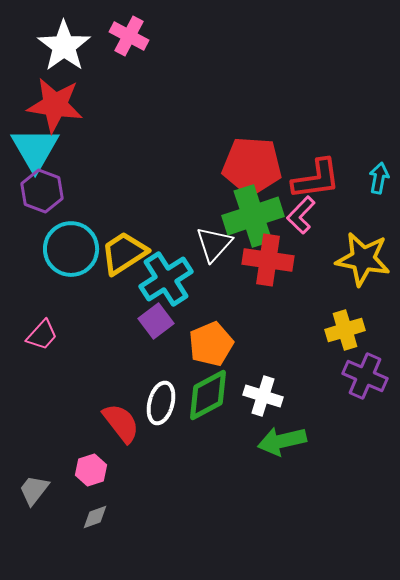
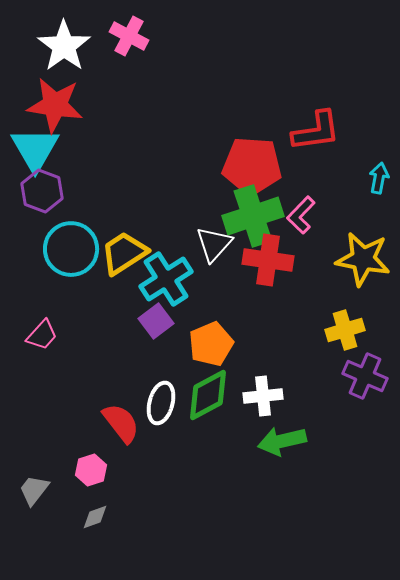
red L-shape: moved 48 px up
white cross: rotated 24 degrees counterclockwise
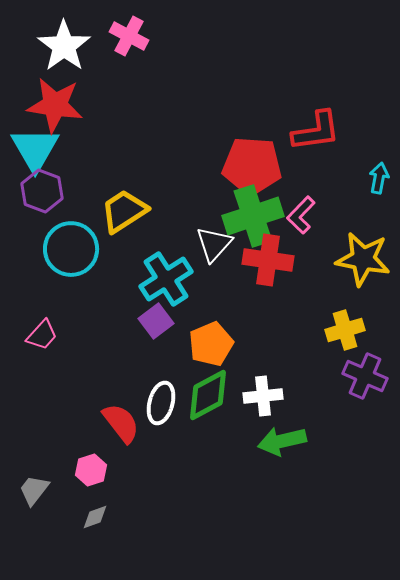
yellow trapezoid: moved 42 px up
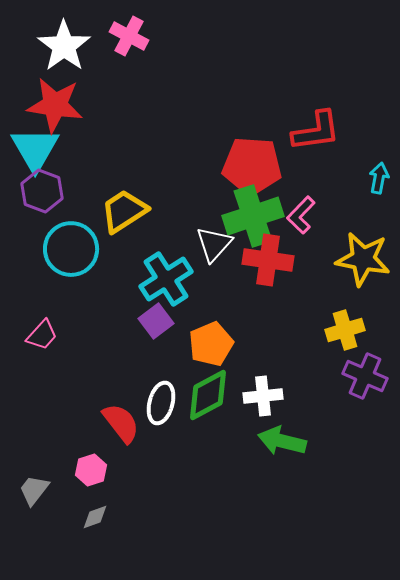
green arrow: rotated 27 degrees clockwise
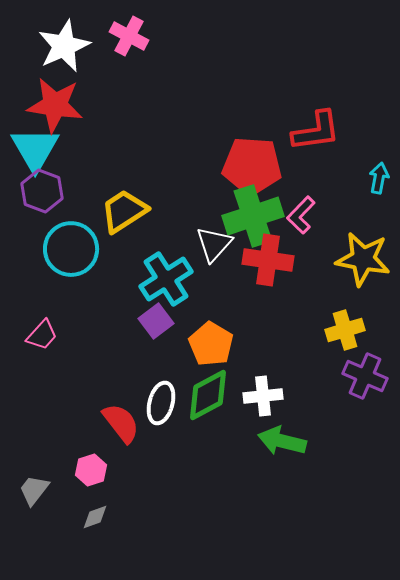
white star: rotated 12 degrees clockwise
orange pentagon: rotated 18 degrees counterclockwise
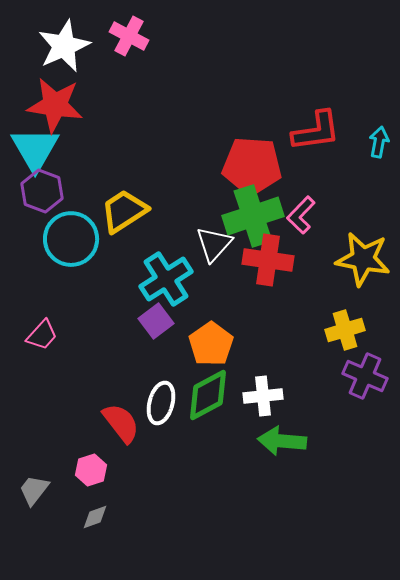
cyan arrow: moved 36 px up
cyan circle: moved 10 px up
orange pentagon: rotated 6 degrees clockwise
green arrow: rotated 9 degrees counterclockwise
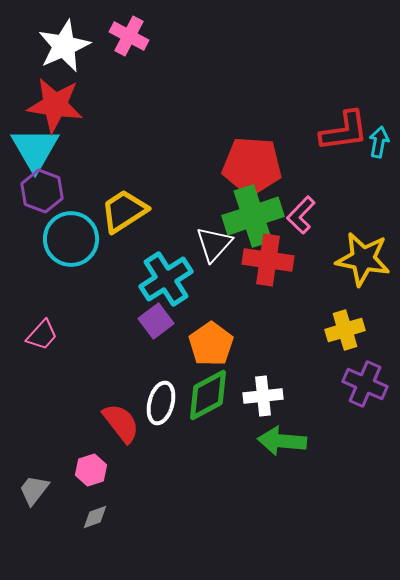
red L-shape: moved 28 px right
purple cross: moved 8 px down
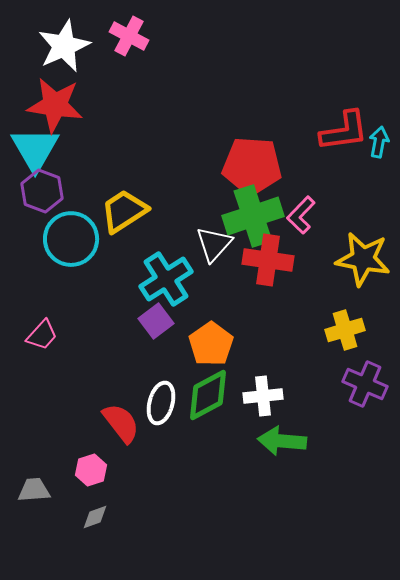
gray trapezoid: rotated 48 degrees clockwise
